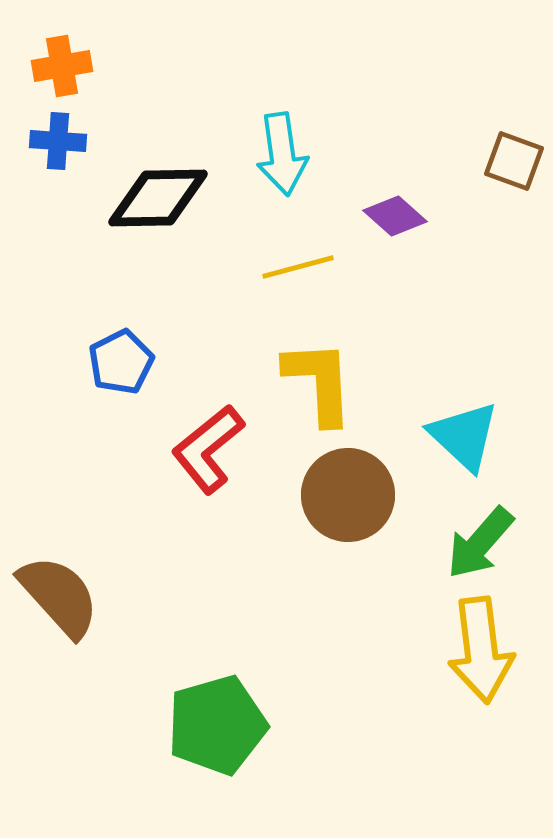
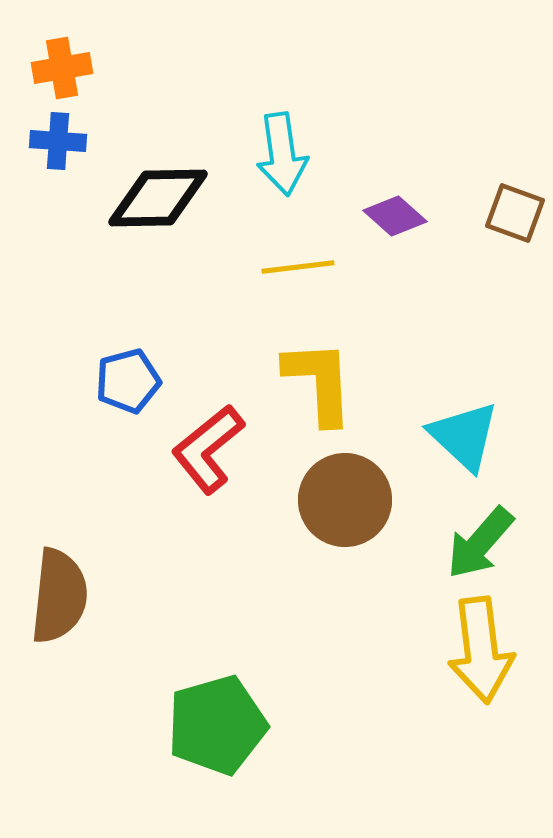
orange cross: moved 2 px down
brown square: moved 1 px right, 52 px down
yellow line: rotated 8 degrees clockwise
blue pentagon: moved 7 px right, 19 px down; rotated 12 degrees clockwise
brown circle: moved 3 px left, 5 px down
brown semicircle: rotated 48 degrees clockwise
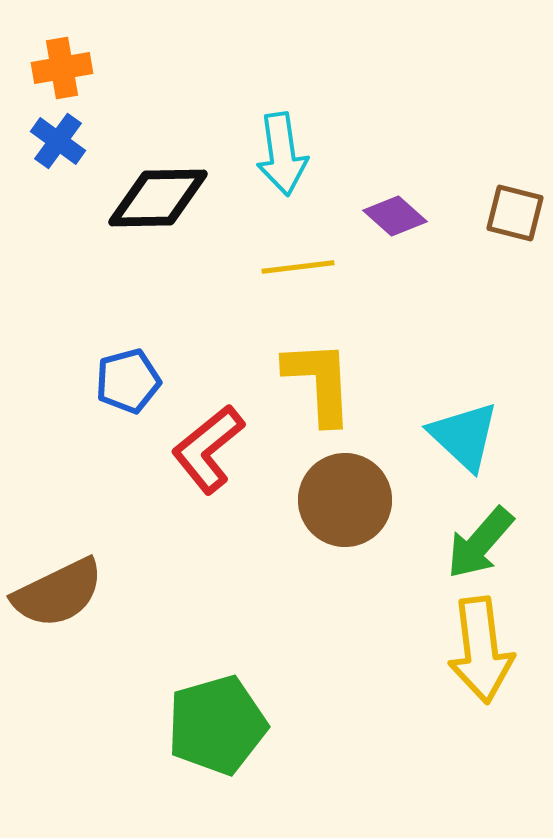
blue cross: rotated 32 degrees clockwise
brown square: rotated 6 degrees counterclockwise
brown semicircle: moved 1 px left, 3 px up; rotated 58 degrees clockwise
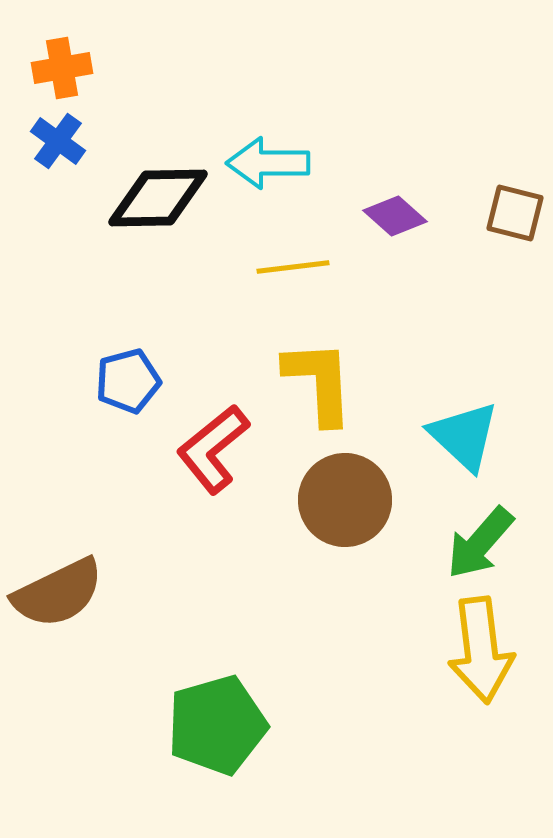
cyan arrow: moved 14 px left, 9 px down; rotated 98 degrees clockwise
yellow line: moved 5 px left
red L-shape: moved 5 px right
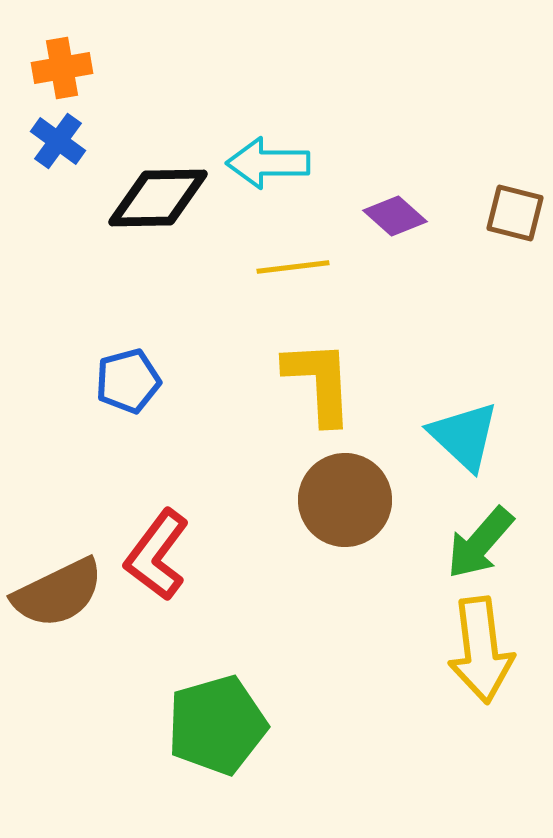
red L-shape: moved 56 px left, 106 px down; rotated 14 degrees counterclockwise
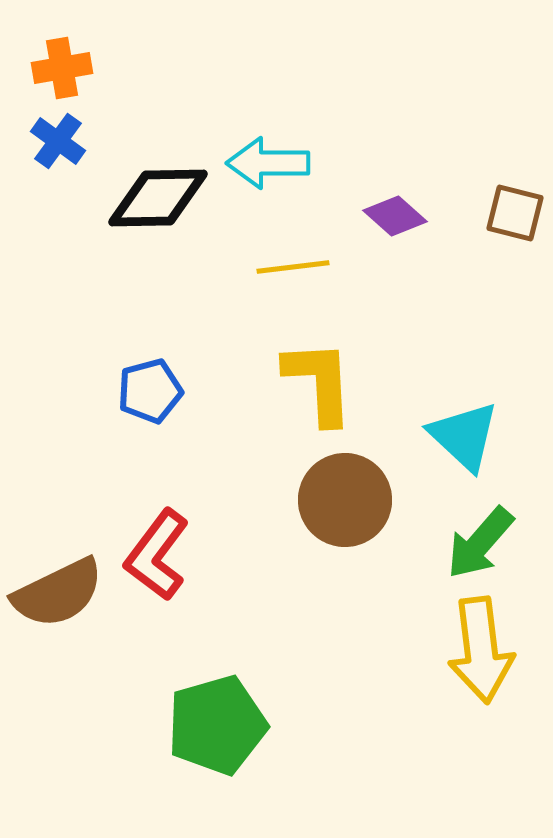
blue pentagon: moved 22 px right, 10 px down
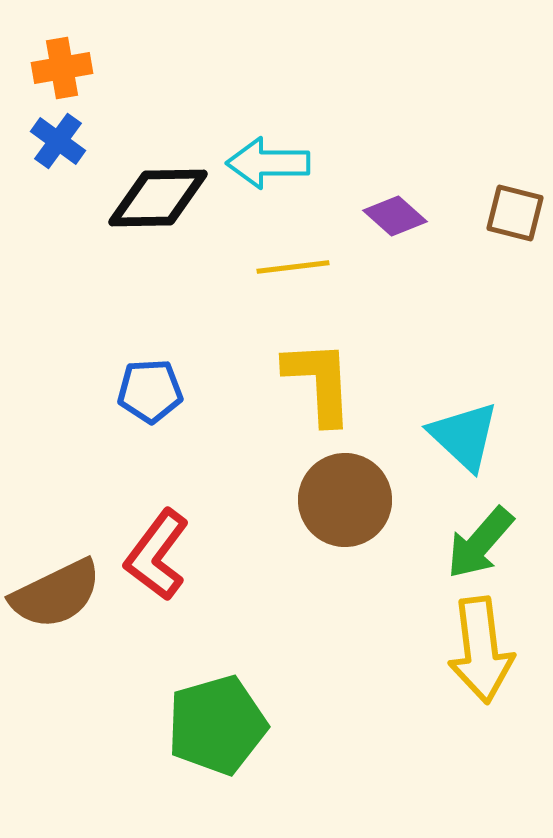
blue pentagon: rotated 12 degrees clockwise
brown semicircle: moved 2 px left, 1 px down
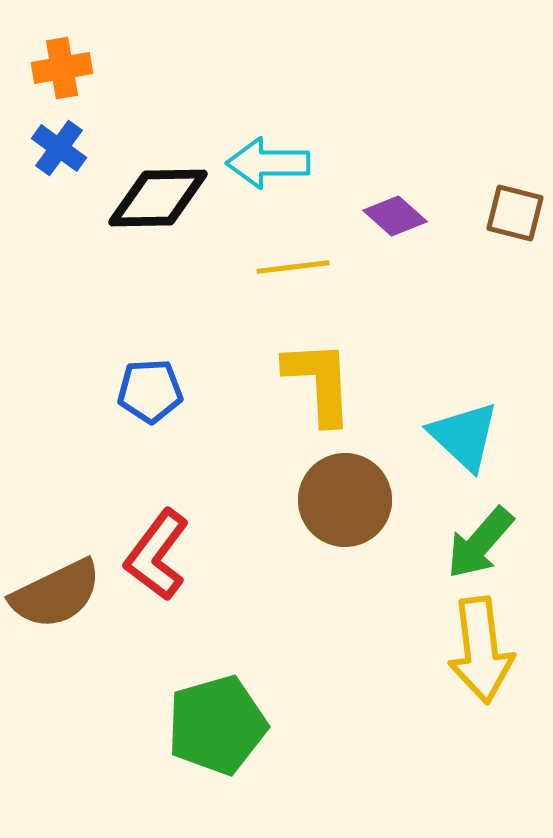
blue cross: moved 1 px right, 7 px down
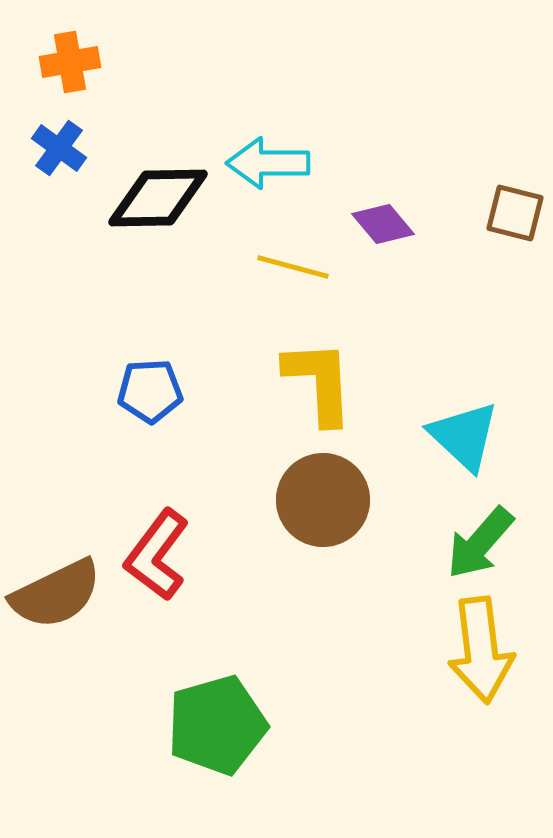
orange cross: moved 8 px right, 6 px up
purple diamond: moved 12 px left, 8 px down; rotated 8 degrees clockwise
yellow line: rotated 22 degrees clockwise
brown circle: moved 22 px left
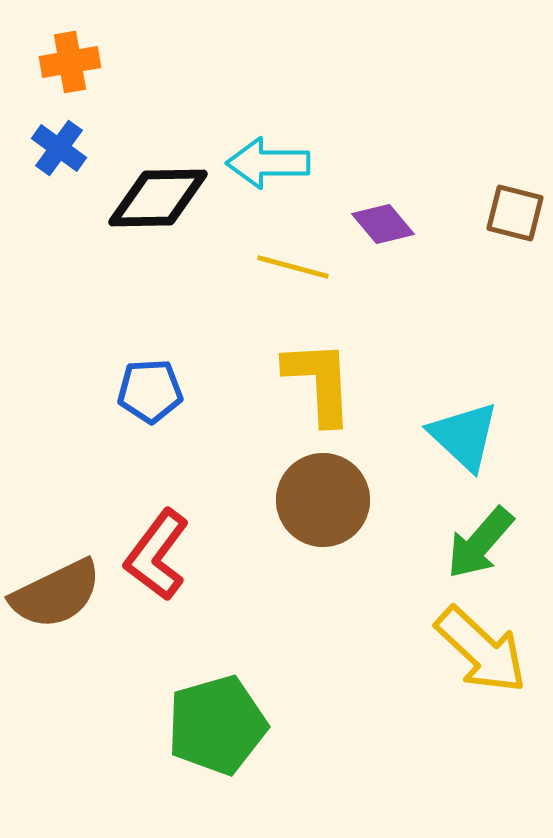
yellow arrow: rotated 40 degrees counterclockwise
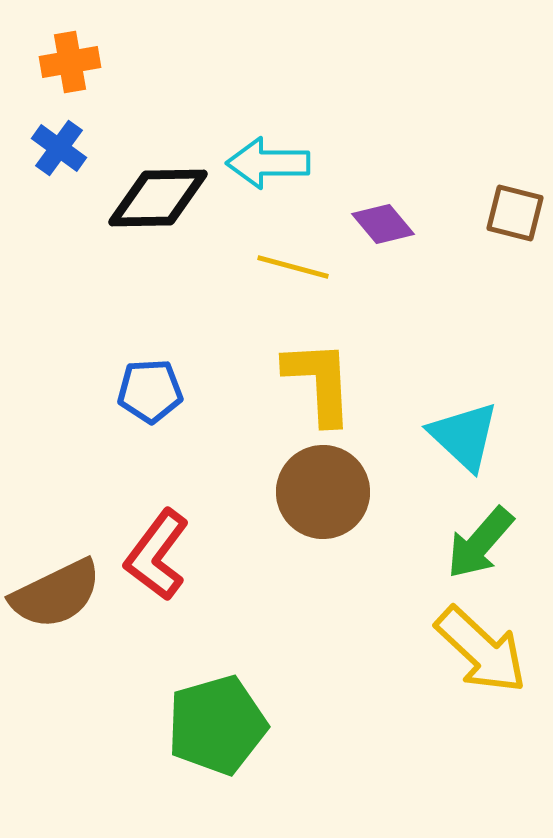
brown circle: moved 8 px up
